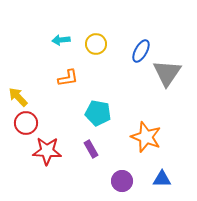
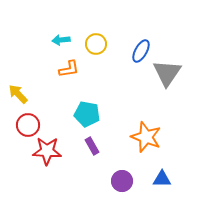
orange L-shape: moved 1 px right, 9 px up
yellow arrow: moved 3 px up
cyan pentagon: moved 11 px left, 1 px down
red circle: moved 2 px right, 2 px down
purple rectangle: moved 1 px right, 3 px up
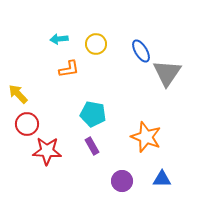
cyan arrow: moved 2 px left, 1 px up
blue ellipse: rotated 60 degrees counterclockwise
cyan pentagon: moved 6 px right
red circle: moved 1 px left, 1 px up
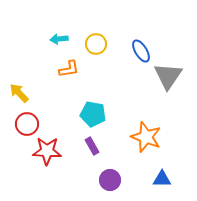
gray triangle: moved 1 px right, 3 px down
yellow arrow: moved 1 px right, 1 px up
purple circle: moved 12 px left, 1 px up
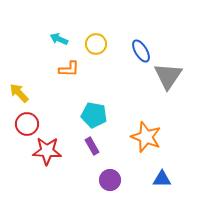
cyan arrow: rotated 30 degrees clockwise
orange L-shape: rotated 10 degrees clockwise
cyan pentagon: moved 1 px right, 1 px down
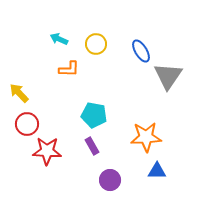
orange star: rotated 24 degrees counterclockwise
blue triangle: moved 5 px left, 8 px up
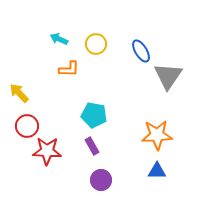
red circle: moved 2 px down
orange star: moved 11 px right, 2 px up
purple circle: moved 9 px left
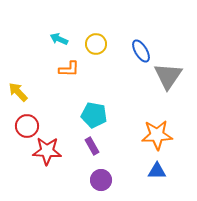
yellow arrow: moved 1 px left, 1 px up
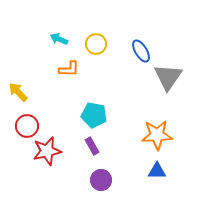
gray triangle: moved 1 px down
red star: rotated 16 degrees counterclockwise
